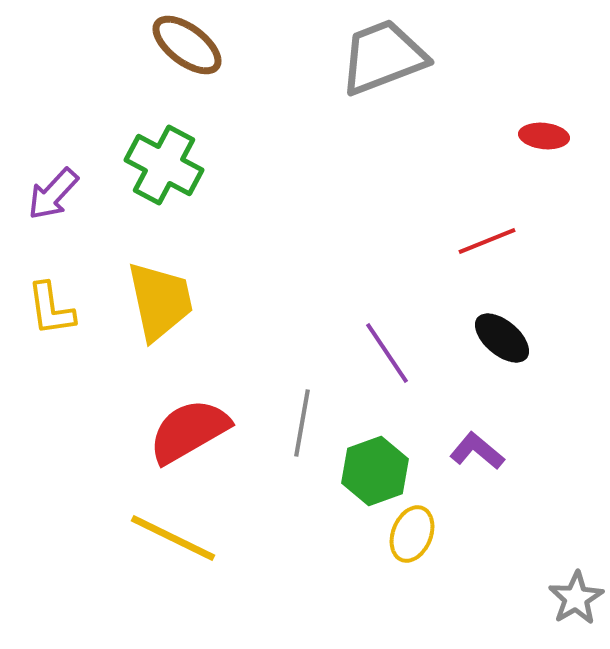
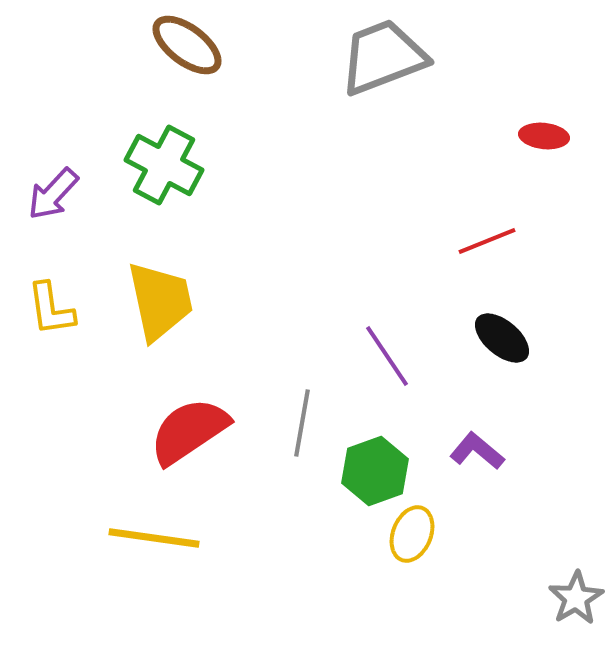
purple line: moved 3 px down
red semicircle: rotated 4 degrees counterclockwise
yellow line: moved 19 px left; rotated 18 degrees counterclockwise
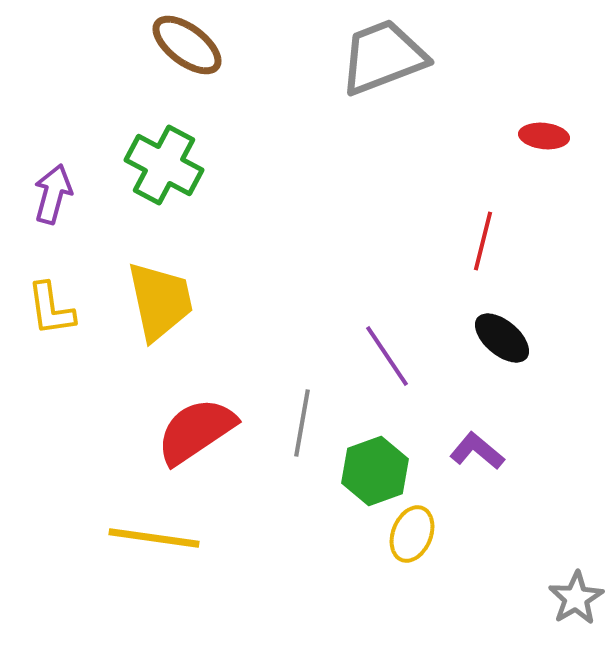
purple arrow: rotated 152 degrees clockwise
red line: moved 4 px left; rotated 54 degrees counterclockwise
red semicircle: moved 7 px right
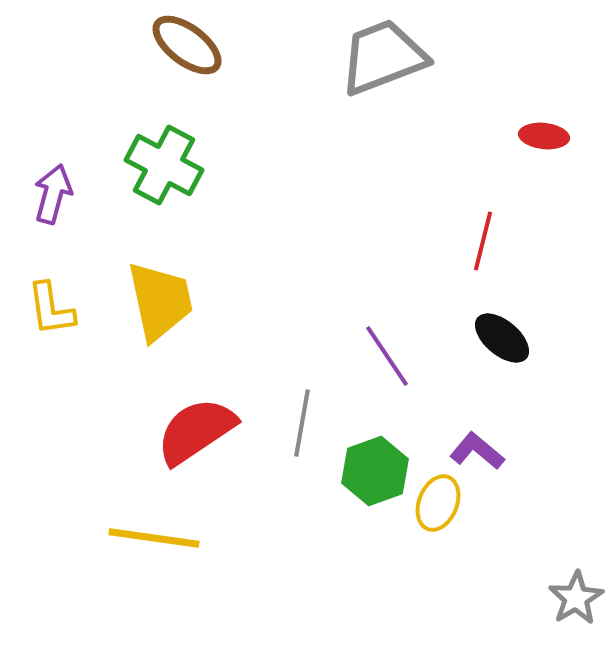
yellow ellipse: moved 26 px right, 31 px up
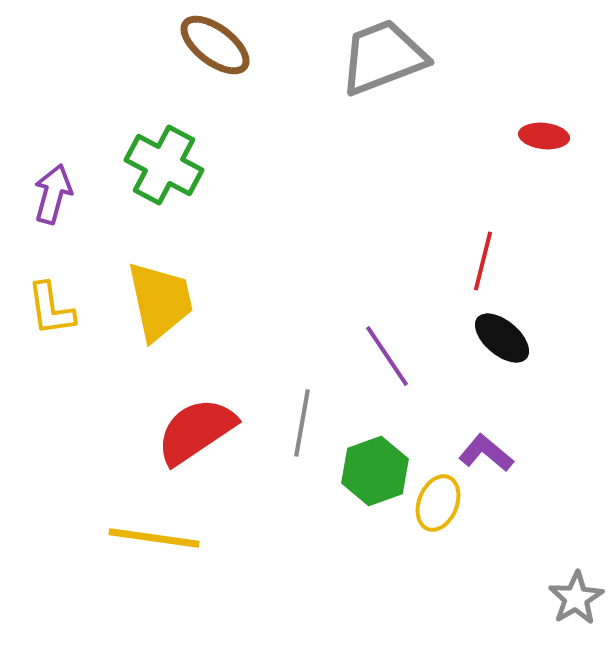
brown ellipse: moved 28 px right
red line: moved 20 px down
purple L-shape: moved 9 px right, 2 px down
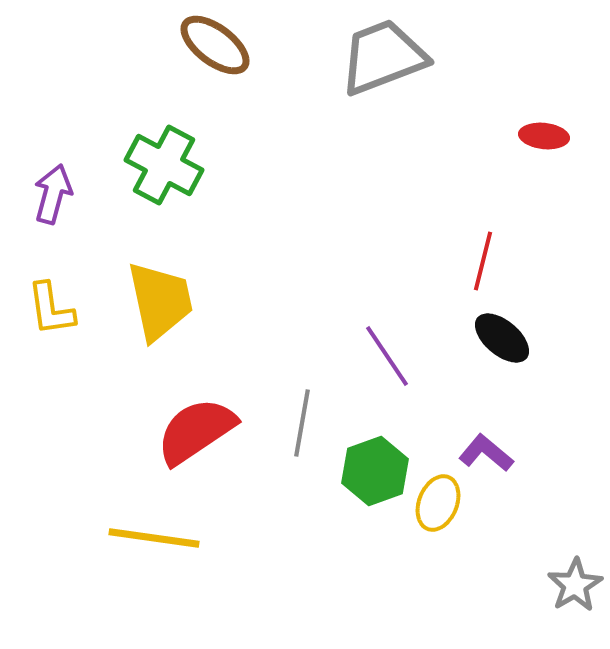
gray star: moved 1 px left, 13 px up
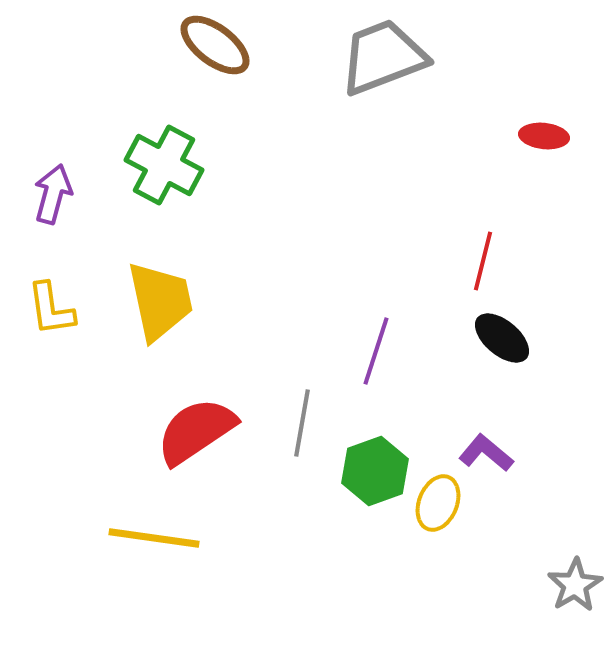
purple line: moved 11 px left, 5 px up; rotated 52 degrees clockwise
